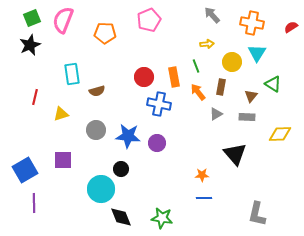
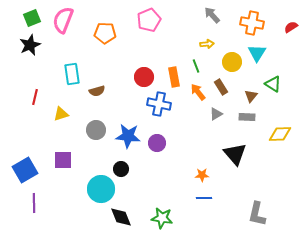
brown rectangle: rotated 42 degrees counterclockwise
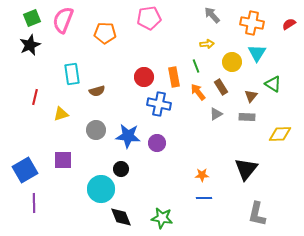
pink pentagon: moved 2 px up; rotated 15 degrees clockwise
red semicircle: moved 2 px left, 3 px up
black triangle: moved 11 px right, 15 px down; rotated 20 degrees clockwise
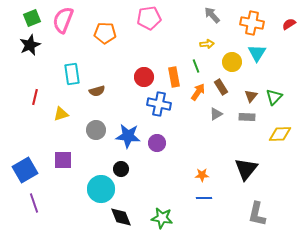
green triangle: moved 1 px right, 13 px down; rotated 42 degrees clockwise
orange arrow: rotated 72 degrees clockwise
purple line: rotated 18 degrees counterclockwise
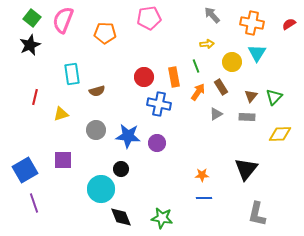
green square: rotated 30 degrees counterclockwise
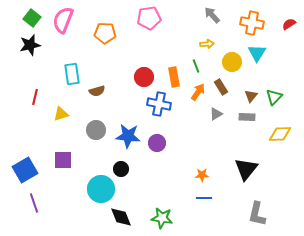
black star: rotated 10 degrees clockwise
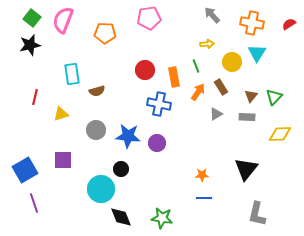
red circle: moved 1 px right, 7 px up
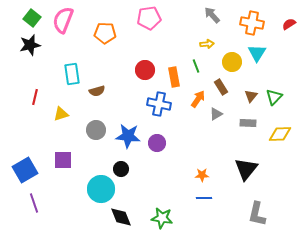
orange arrow: moved 7 px down
gray rectangle: moved 1 px right, 6 px down
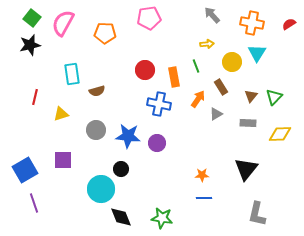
pink semicircle: moved 3 px down; rotated 8 degrees clockwise
